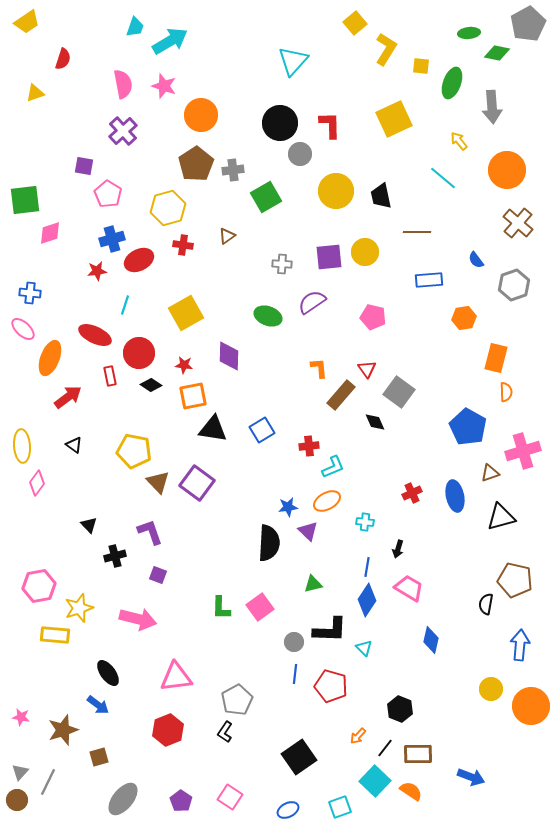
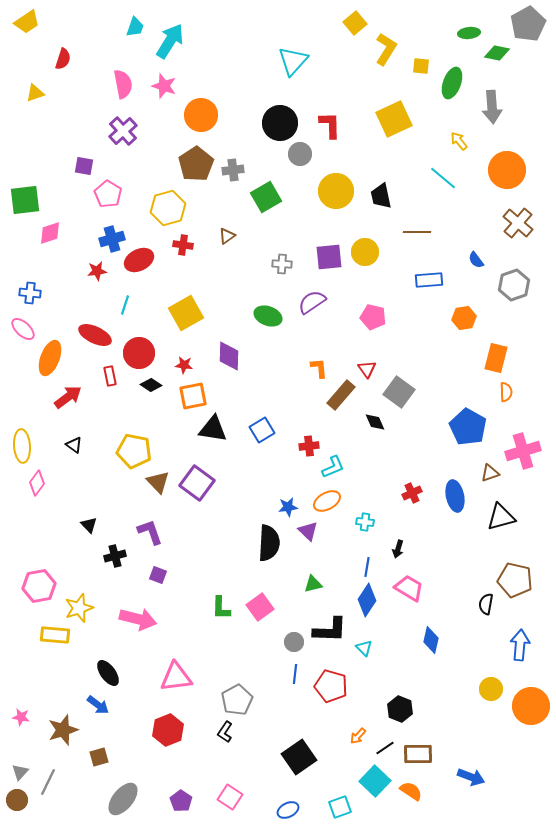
cyan arrow at (170, 41): rotated 27 degrees counterclockwise
black line at (385, 748): rotated 18 degrees clockwise
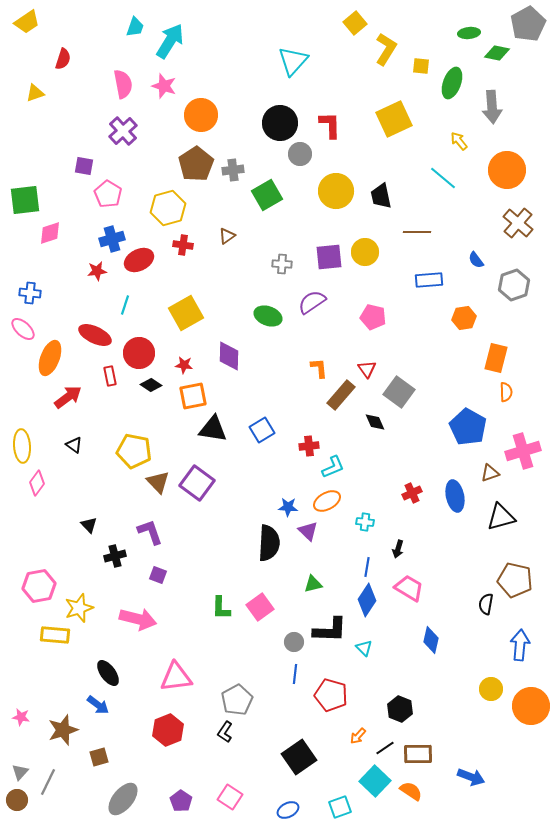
green square at (266, 197): moved 1 px right, 2 px up
blue star at (288, 507): rotated 12 degrees clockwise
red pentagon at (331, 686): moved 9 px down
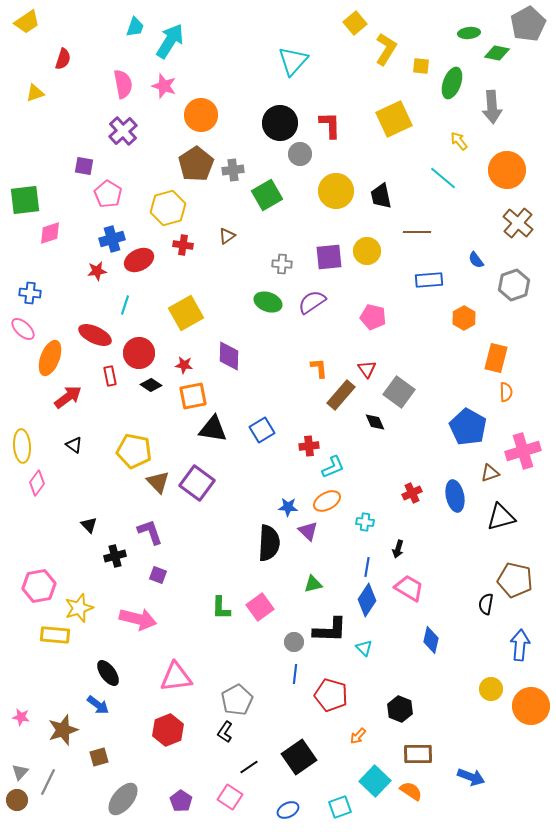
yellow circle at (365, 252): moved 2 px right, 1 px up
green ellipse at (268, 316): moved 14 px up
orange hexagon at (464, 318): rotated 20 degrees counterclockwise
black line at (385, 748): moved 136 px left, 19 px down
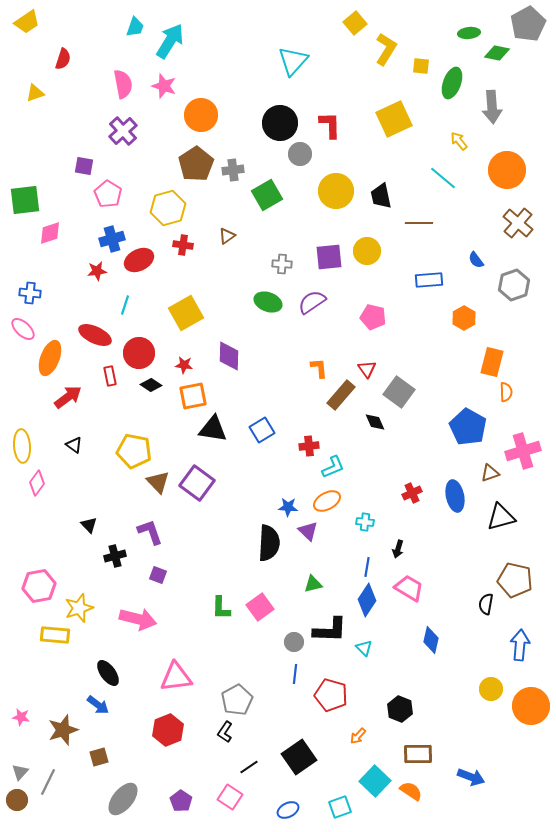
brown line at (417, 232): moved 2 px right, 9 px up
orange rectangle at (496, 358): moved 4 px left, 4 px down
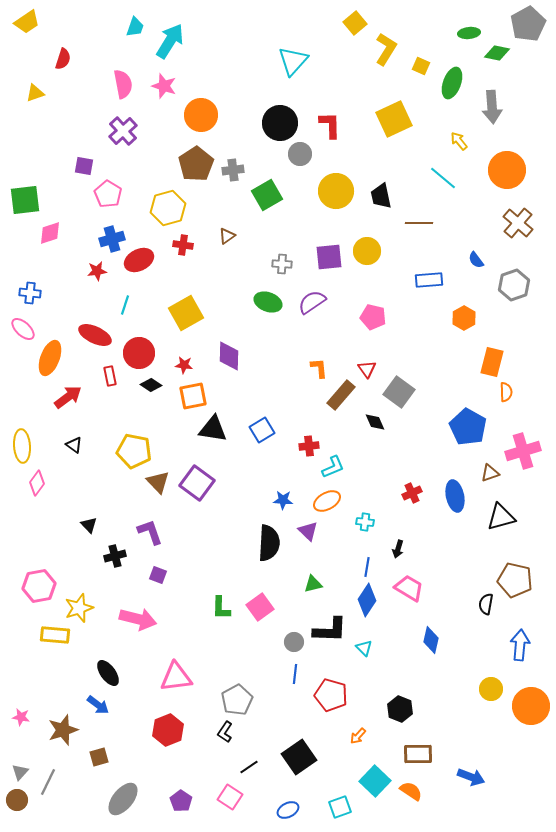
yellow square at (421, 66): rotated 18 degrees clockwise
blue star at (288, 507): moved 5 px left, 7 px up
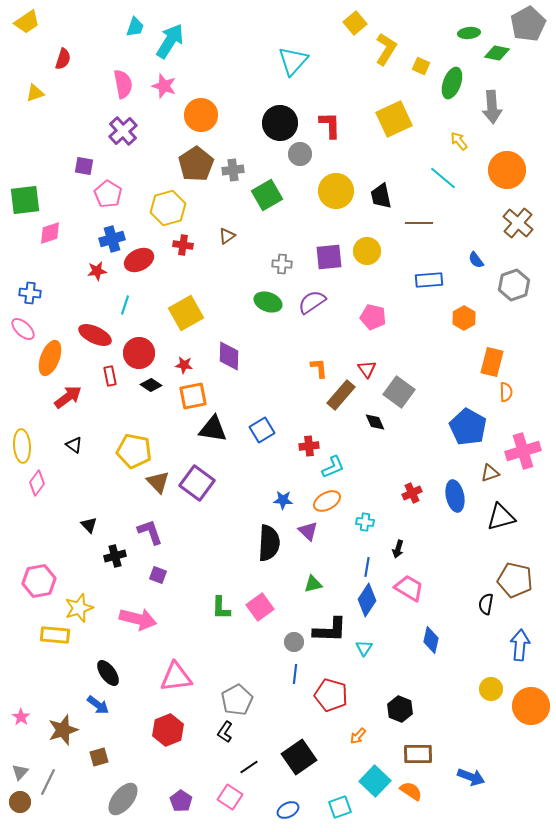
pink hexagon at (39, 586): moved 5 px up
cyan triangle at (364, 648): rotated 18 degrees clockwise
pink star at (21, 717): rotated 24 degrees clockwise
brown circle at (17, 800): moved 3 px right, 2 px down
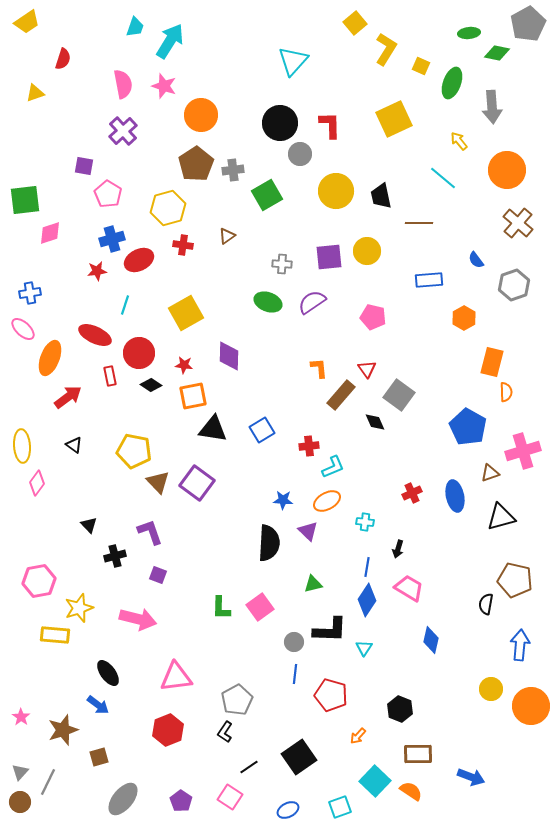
blue cross at (30, 293): rotated 15 degrees counterclockwise
gray square at (399, 392): moved 3 px down
